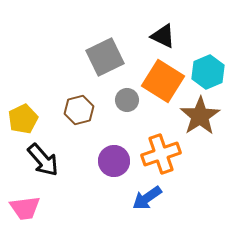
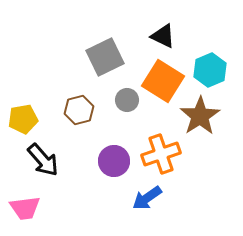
cyan hexagon: moved 2 px right, 2 px up
yellow pentagon: rotated 16 degrees clockwise
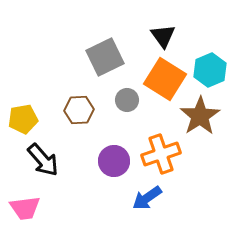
black triangle: rotated 28 degrees clockwise
orange square: moved 2 px right, 2 px up
brown hexagon: rotated 12 degrees clockwise
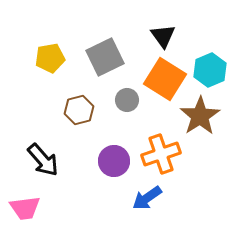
brown hexagon: rotated 12 degrees counterclockwise
yellow pentagon: moved 27 px right, 61 px up
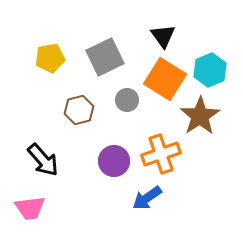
pink trapezoid: moved 5 px right
